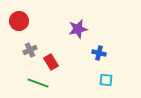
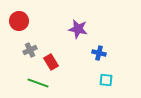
purple star: rotated 24 degrees clockwise
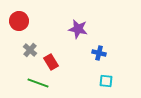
gray cross: rotated 24 degrees counterclockwise
cyan square: moved 1 px down
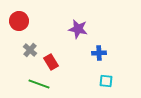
blue cross: rotated 16 degrees counterclockwise
green line: moved 1 px right, 1 px down
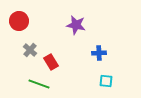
purple star: moved 2 px left, 4 px up
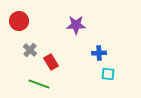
purple star: rotated 12 degrees counterclockwise
cyan square: moved 2 px right, 7 px up
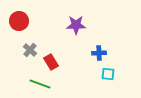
green line: moved 1 px right
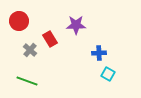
red rectangle: moved 1 px left, 23 px up
cyan square: rotated 24 degrees clockwise
green line: moved 13 px left, 3 px up
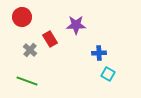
red circle: moved 3 px right, 4 px up
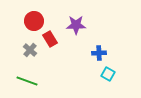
red circle: moved 12 px right, 4 px down
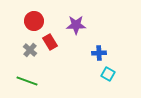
red rectangle: moved 3 px down
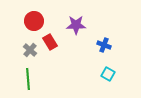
blue cross: moved 5 px right, 8 px up; rotated 24 degrees clockwise
green line: moved 1 px right, 2 px up; rotated 65 degrees clockwise
